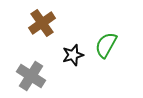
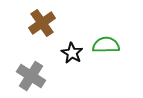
green semicircle: rotated 60 degrees clockwise
black star: moved 1 px left, 2 px up; rotated 25 degrees counterclockwise
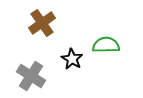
black star: moved 6 px down
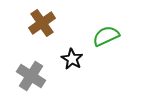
green semicircle: moved 9 px up; rotated 24 degrees counterclockwise
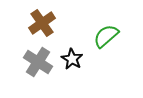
green semicircle: rotated 16 degrees counterclockwise
gray cross: moved 7 px right, 14 px up
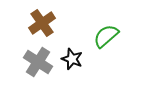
black star: rotated 10 degrees counterclockwise
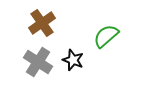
black star: moved 1 px right, 1 px down
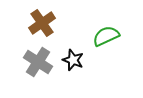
green semicircle: rotated 16 degrees clockwise
